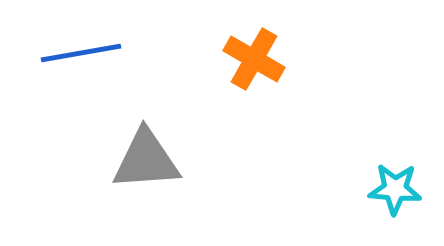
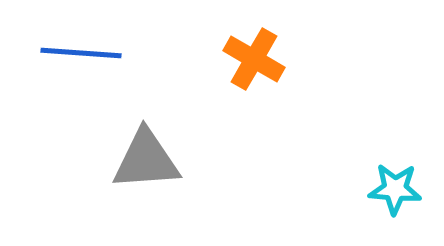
blue line: rotated 14 degrees clockwise
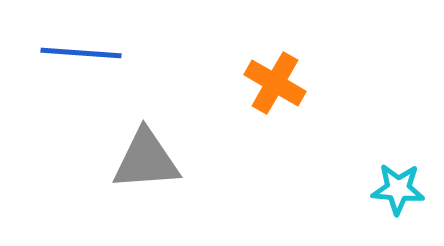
orange cross: moved 21 px right, 24 px down
cyan star: moved 3 px right
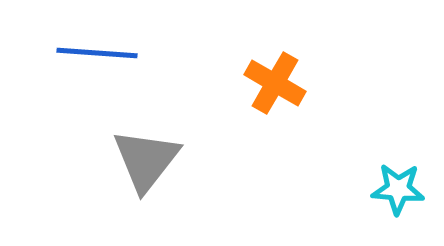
blue line: moved 16 px right
gray triangle: rotated 48 degrees counterclockwise
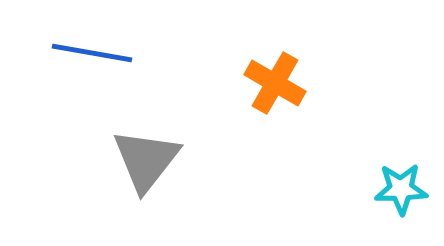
blue line: moved 5 px left; rotated 6 degrees clockwise
cyan star: moved 3 px right; rotated 6 degrees counterclockwise
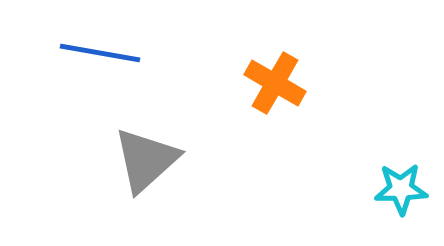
blue line: moved 8 px right
gray triangle: rotated 10 degrees clockwise
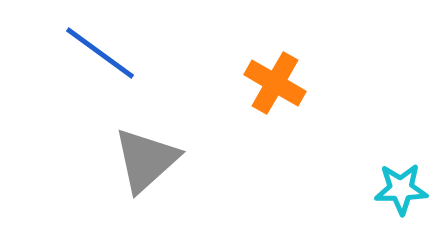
blue line: rotated 26 degrees clockwise
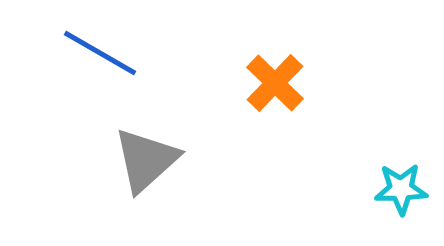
blue line: rotated 6 degrees counterclockwise
orange cross: rotated 14 degrees clockwise
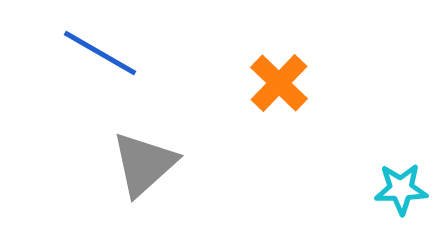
orange cross: moved 4 px right
gray triangle: moved 2 px left, 4 px down
